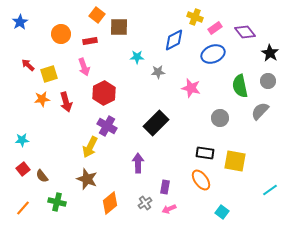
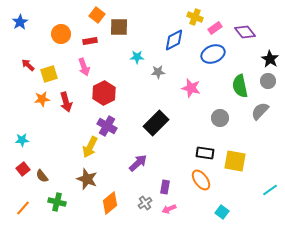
black star at (270, 53): moved 6 px down
purple arrow at (138, 163): rotated 48 degrees clockwise
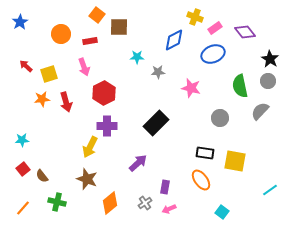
red arrow at (28, 65): moved 2 px left, 1 px down
purple cross at (107, 126): rotated 30 degrees counterclockwise
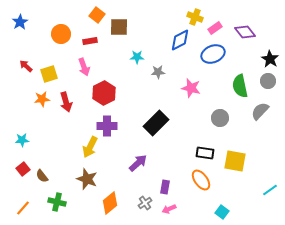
blue diamond at (174, 40): moved 6 px right
